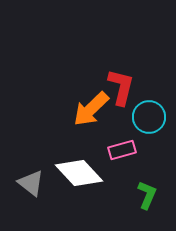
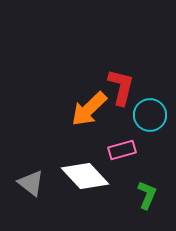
orange arrow: moved 2 px left
cyan circle: moved 1 px right, 2 px up
white diamond: moved 6 px right, 3 px down
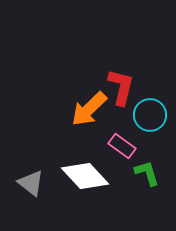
pink rectangle: moved 4 px up; rotated 52 degrees clockwise
green L-shape: moved 22 px up; rotated 40 degrees counterclockwise
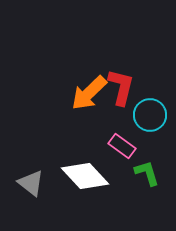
orange arrow: moved 16 px up
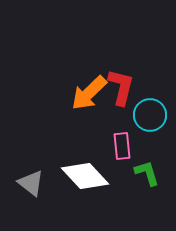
pink rectangle: rotated 48 degrees clockwise
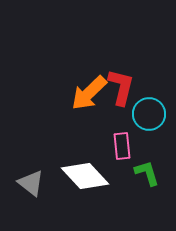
cyan circle: moved 1 px left, 1 px up
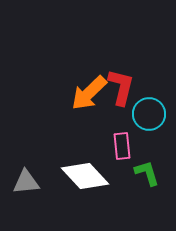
gray triangle: moved 5 px left, 1 px up; rotated 44 degrees counterclockwise
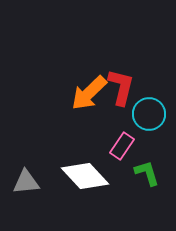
pink rectangle: rotated 40 degrees clockwise
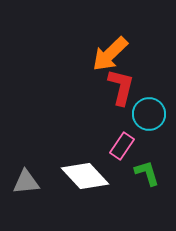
orange arrow: moved 21 px right, 39 px up
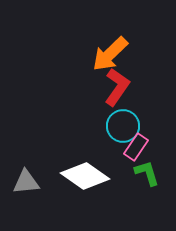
red L-shape: moved 4 px left; rotated 21 degrees clockwise
cyan circle: moved 26 px left, 12 px down
pink rectangle: moved 14 px right, 1 px down
white diamond: rotated 12 degrees counterclockwise
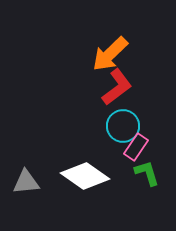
red L-shape: rotated 18 degrees clockwise
